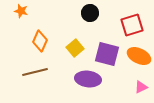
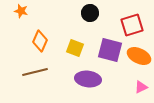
yellow square: rotated 30 degrees counterclockwise
purple square: moved 3 px right, 4 px up
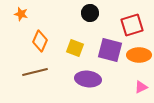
orange star: moved 3 px down
orange ellipse: moved 1 px up; rotated 25 degrees counterclockwise
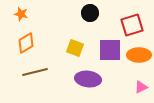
orange diamond: moved 14 px left, 2 px down; rotated 35 degrees clockwise
purple square: rotated 15 degrees counterclockwise
